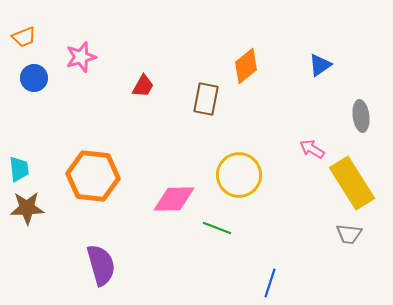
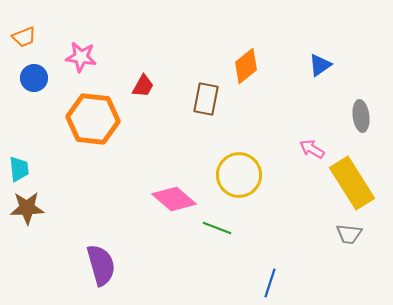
pink star: rotated 24 degrees clockwise
orange hexagon: moved 57 px up
pink diamond: rotated 42 degrees clockwise
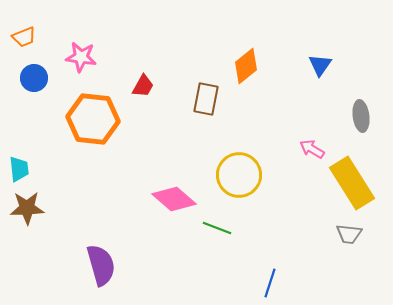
blue triangle: rotated 20 degrees counterclockwise
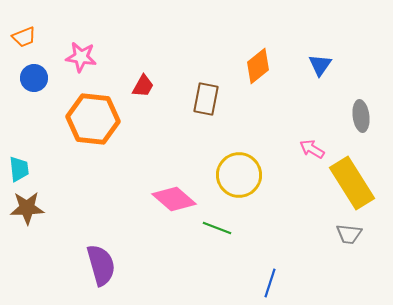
orange diamond: moved 12 px right
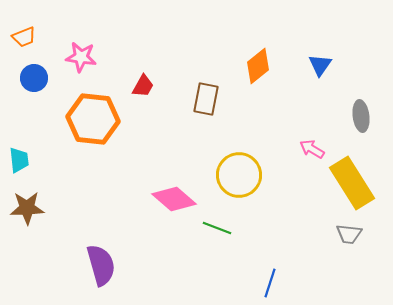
cyan trapezoid: moved 9 px up
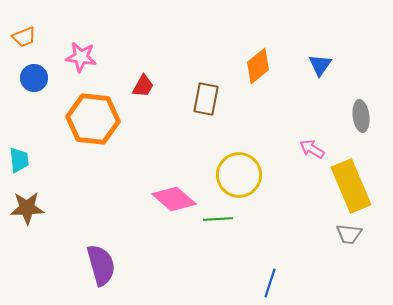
yellow rectangle: moved 1 px left, 3 px down; rotated 9 degrees clockwise
green line: moved 1 px right, 9 px up; rotated 24 degrees counterclockwise
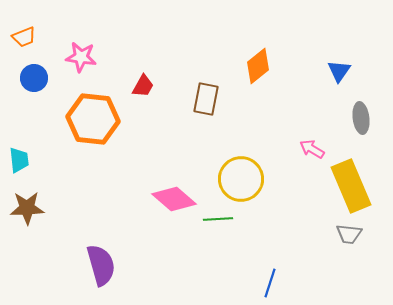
blue triangle: moved 19 px right, 6 px down
gray ellipse: moved 2 px down
yellow circle: moved 2 px right, 4 px down
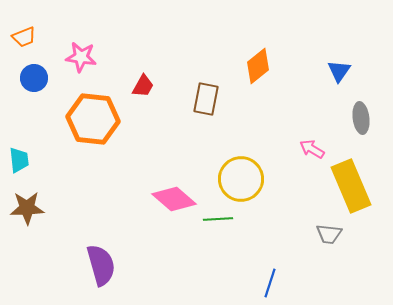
gray trapezoid: moved 20 px left
